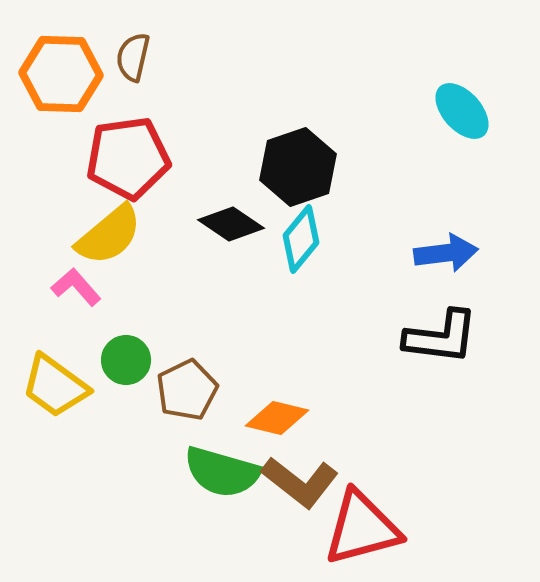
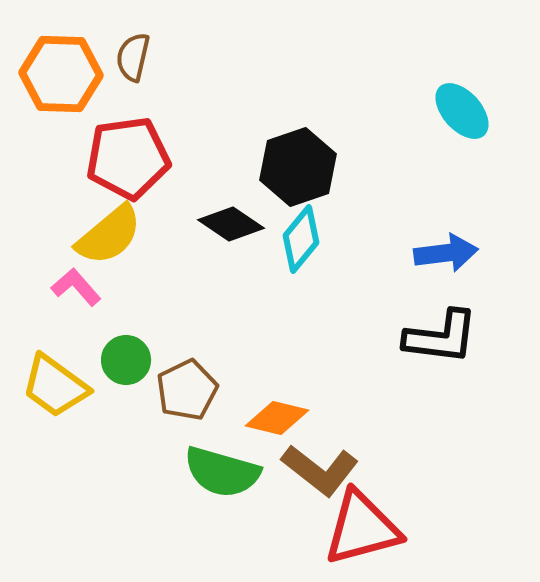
brown L-shape: moved 20 px right, 12 px up
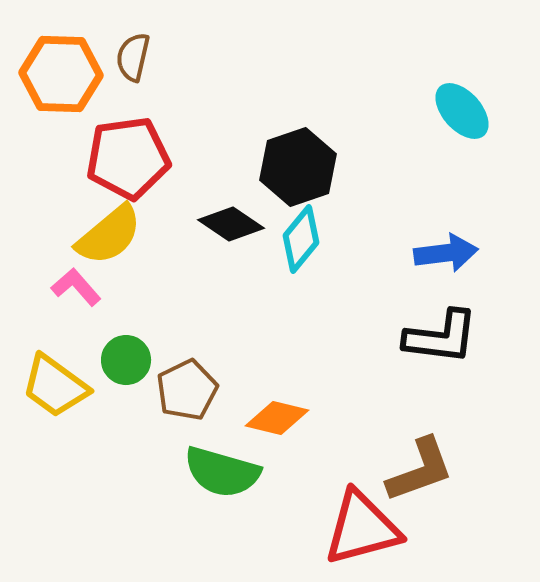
brown L-shape: moved 100 px right; rotated 58 degrees counterclockwise
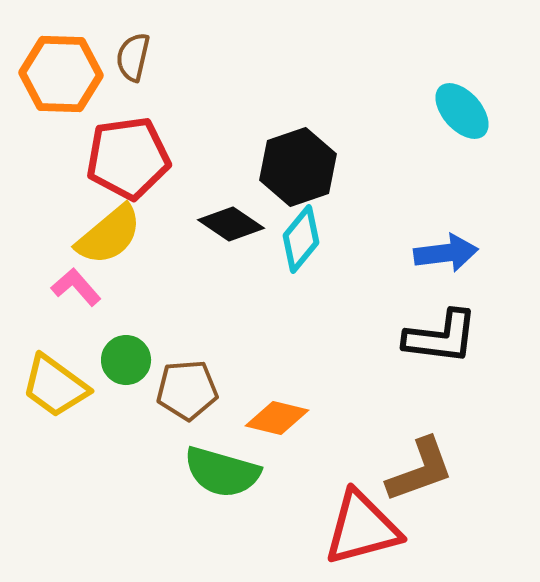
brown pentagon: rotated 22 degrees clockwise
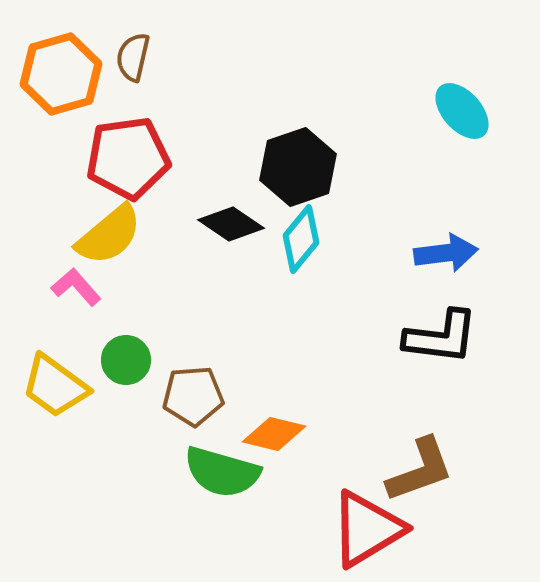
orange hexagon: rotated 18 degrees counterclockwise
brown pentagon: moved 6 px right, 6 px down
orange diamond: moved 3 px left, 16 px down
red triangle: moved 5 px right, 1 px down; rotated 16 degrees counterclockwise
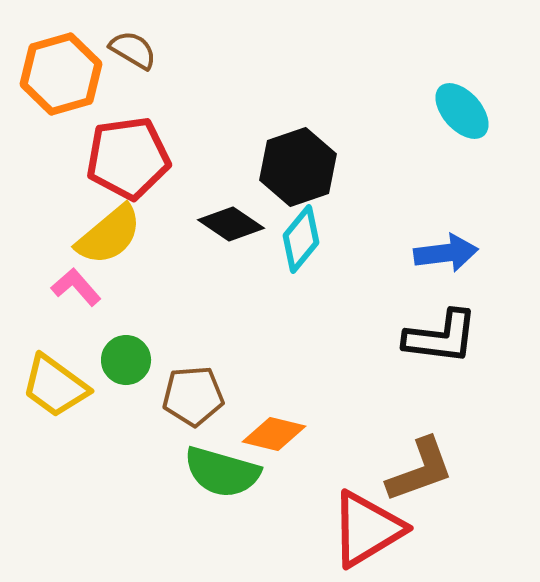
brown semicircle: moved 7 px up; rotated 108 degrees clockwise
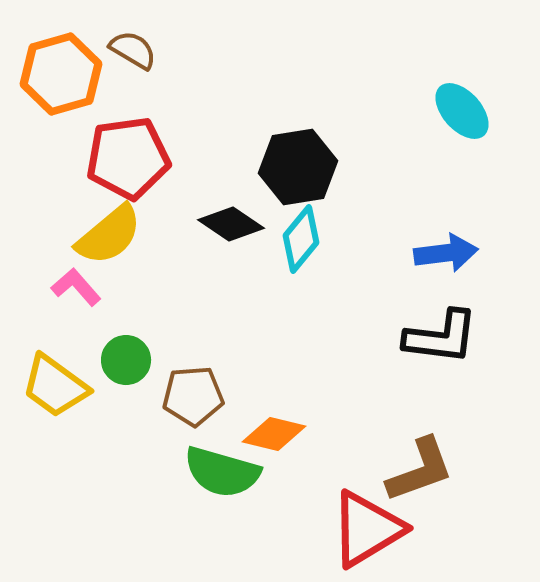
black hexagon: rotated 10 degrees clockwise
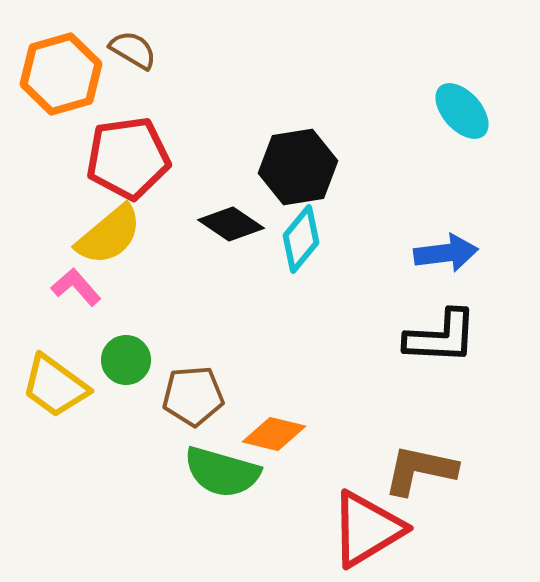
black L-shape: rotated 4 degrees counterclockwise
brown L-shape: rotated 148 degrees counterclockwise
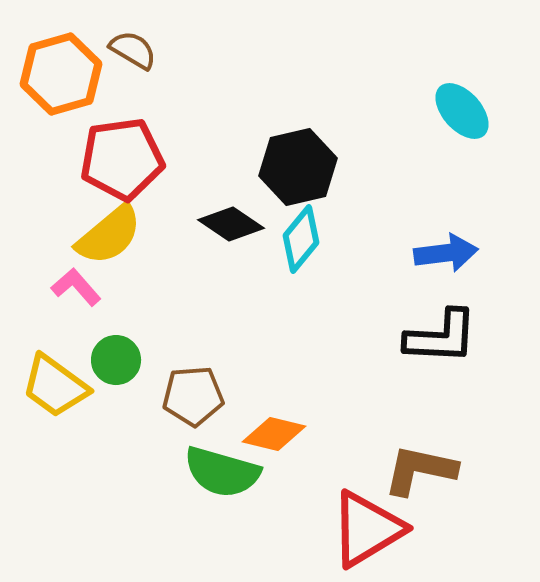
red pentagon: moved 6 px left, 1 px down
black hexagon: rotated 4 degrees counterclockwise
green circle: moved 10 px left
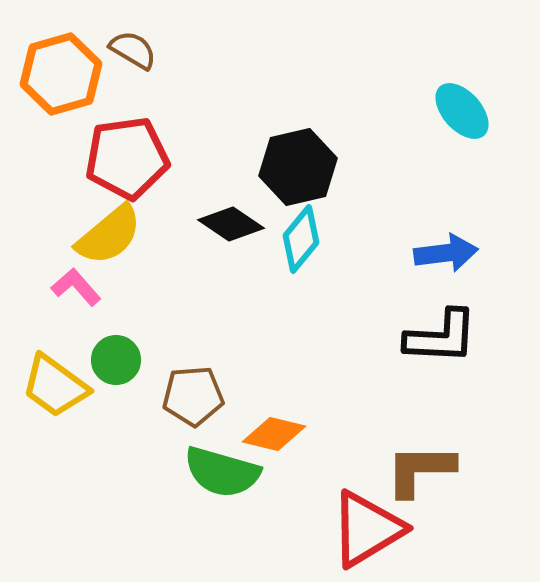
red pentagon: moved 5 px right, 1 px up
brown L-shape: rotated 12 degrees counterclockwise
